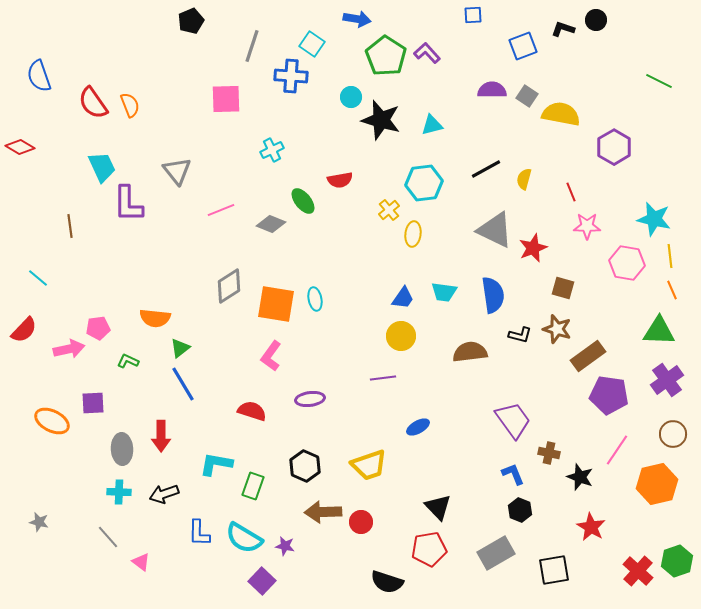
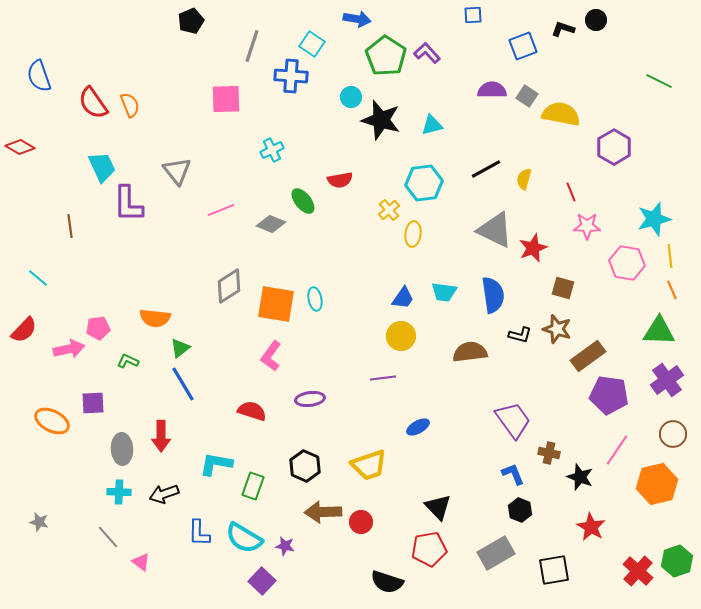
cyan star at (654, 219): rotated 28 degrees counterclockwise
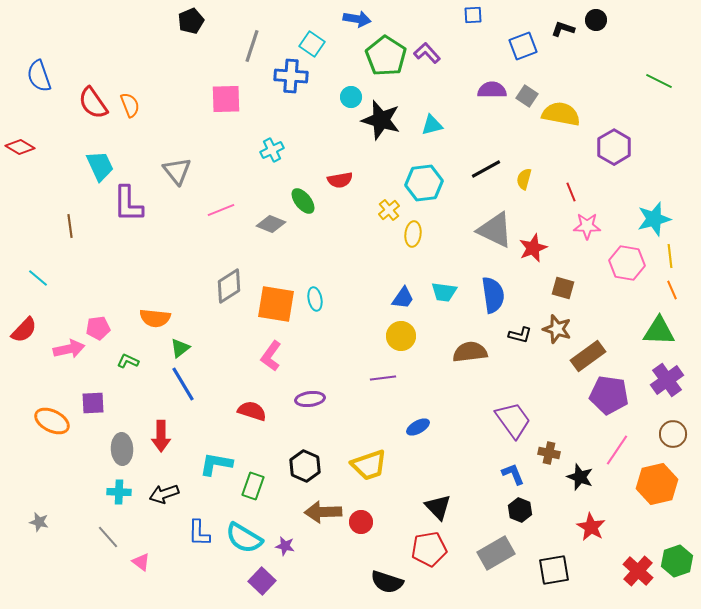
cyan trapezoid at (102, 167): moved 2 px left, 1 px up
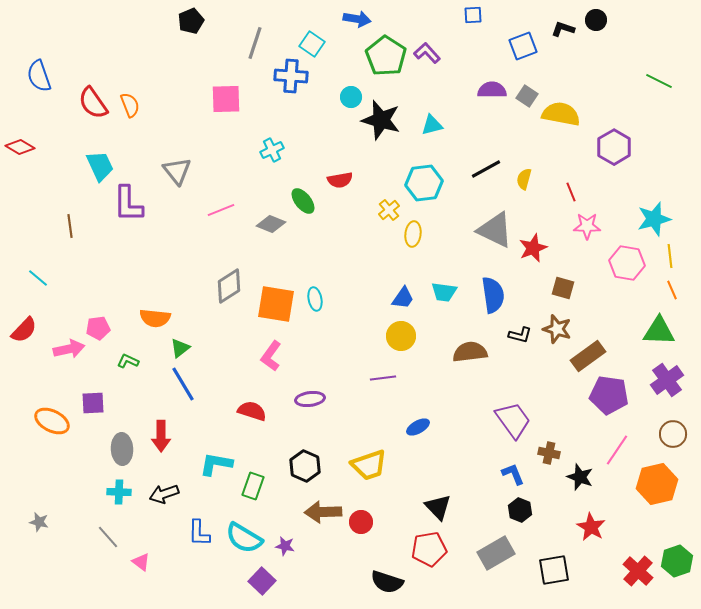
gray line at (252, 46): moved 3 px right, 3 px up
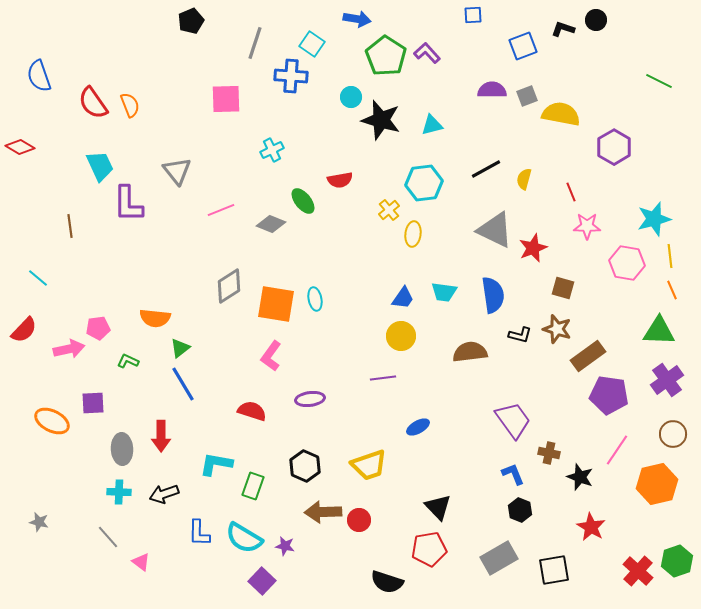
gray square at (527, 96): rotated 35 degrees clockwise
red circle at (361, 522): moved 2 px left, 2 px up
gray rectangle at (496, 553): moved 3 px right, 5 px down
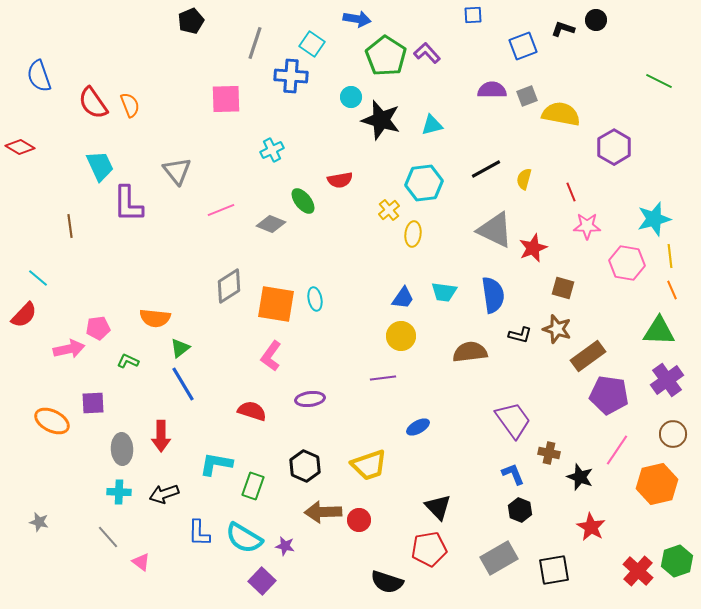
red semicircle at (24, 330): moved 15 px up
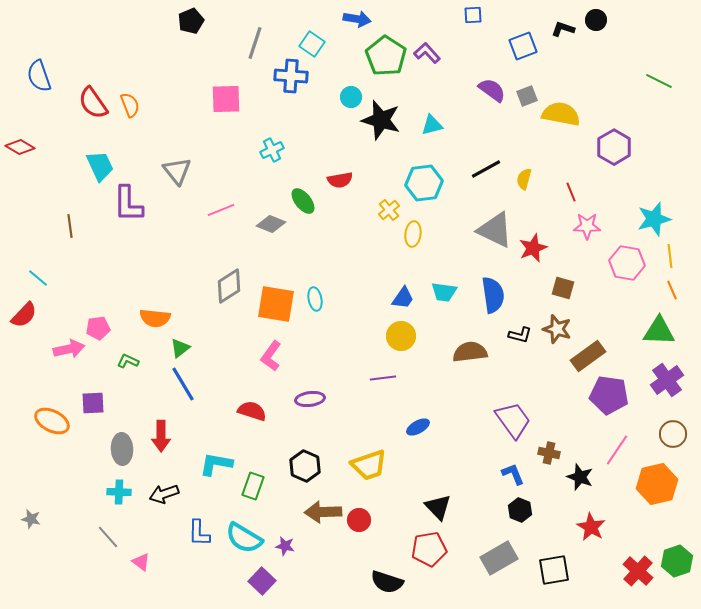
purple semicircle at (492, 90): rotated 36 degrees clockwise
gray star at (39, 522): moved 8 px left, 3 px up
